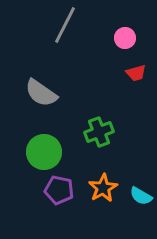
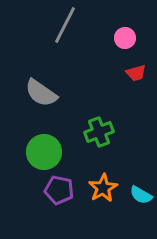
cyan semicircle: moved 1 px up
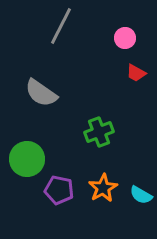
gray line: moved 4 px left, 1 px down
red trapezoid: rotated 45 degrees clockwise
green circle: moved 17 px left, 7 px down
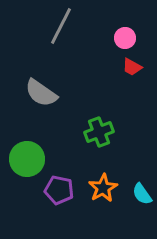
red trapezoid: moved 4 px left, 6 px up
cyan semicircle: moved 1 px right, 1 px up; rotated 25 degrees clockwise
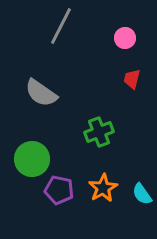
red trapezoid: moved 12 px down; rotated 75 degrees clockwise
green circle: moved 5 px right
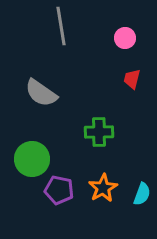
gray line: rotated 36 degrees counterclockwise
green cross: rotated 20 degrees clockwise
cyan semicircle: rotated 125 degrees counterclockwise
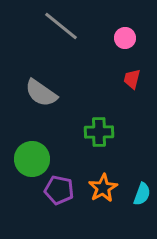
gray line: rotated 42 degrees counterclockwise
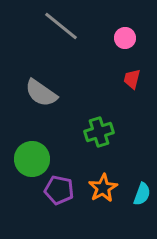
green cross: rotated 16 degrees counterclockwise
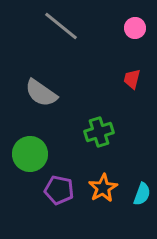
pink circle: moved 10 px right, 10 px up
green circle: moved 2 px left, 5 px up
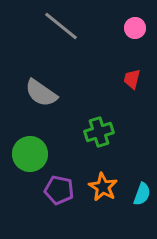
orange star: moved 1 px up; rotated 12 degrees counterclockwise
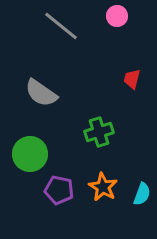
pink circle: moved 18 px left, 12 px up
